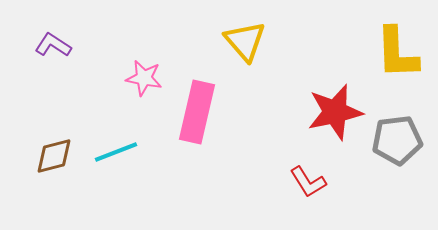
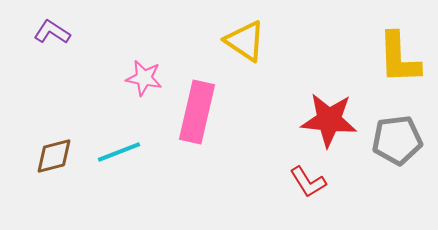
yellow triangle: rotated 15 degrees counterclockwise
purple L-shape: moved 1 px left, 13 px up
yellow L-shape: moved 2 px right, 5 px down
red star: moved 6 px left, 8 px down; rotated 18 degrees clockwise
cyan line: moved 3 px right
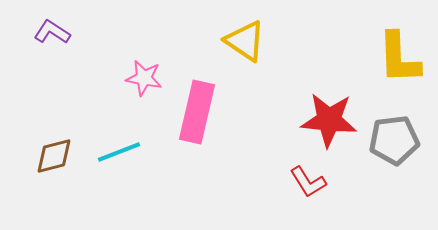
gray pentagon: moved 3 px left
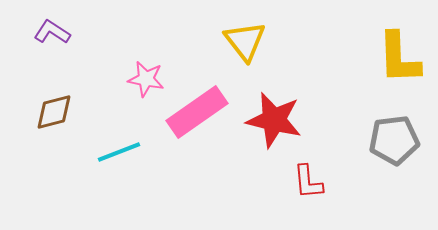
yellow triangle: rotated 18 degrees clockwise
pink star: moved 2 px right, 1 px down
pink rectangle: rotated 42 degrees clockwise
red star: moved 55 px left; rotated 8 degrees clockwise
brown diamond: moved 44 px up
red L-shape: rotated 27 degrees clockwise
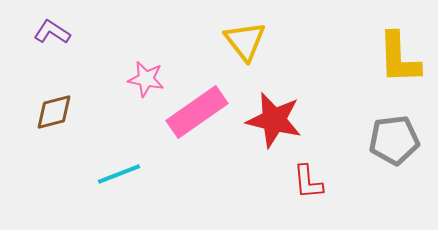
cyan line: moved 22 px down
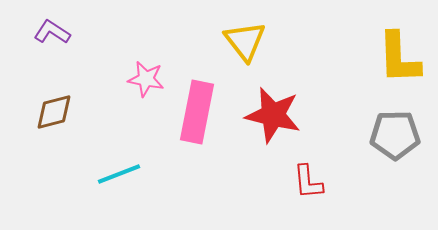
pink rectangle: rotated 44 degrees counterclockwise
red star: moved 1 px left, 5 px up
gray pentagon: moved 1 px right, 5 px up; rotated 6 degrees clockwise
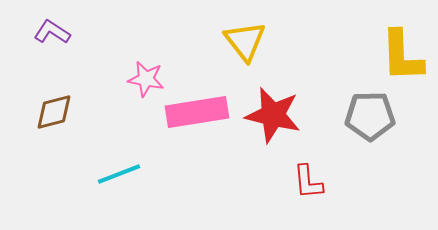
yellow L-shape: moved 3 px right, 2 px up
pink rectangle: rotated 70 degrees clockwise
gray pentagon: moved 25 px left, 19 px up
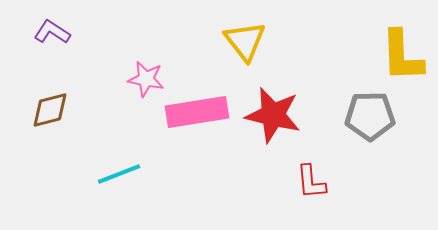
brown diamond: moved 4 px left, 2 px up
red L-shape: moved 3 px right
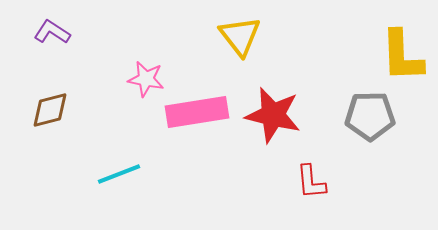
yellow triangle: moved 5 px left, 5 px up
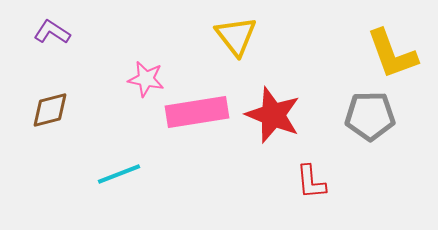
yellow triangle: moved 4 px left
yellow L-shape: moved 10 px left, 2 px up; rotated 18 degrees counterclockwise
red star: rotated 8 degrees clockwise
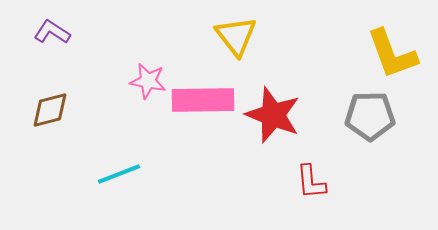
pink star: moved 2 px right, 2 px down
pink rectangle: moved 6 px right, 12 px up; rotated 8 degrees clockwise
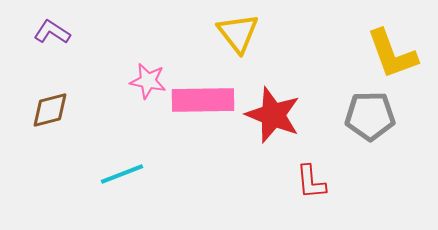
yellow triangle: moved 2 px right, 3 px up
cyan line: moved 3 px right
